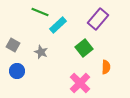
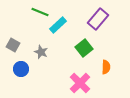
blue circle: moved 4 px right, 2 px up
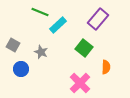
green square: rotated 12 degrees counterclockwise
